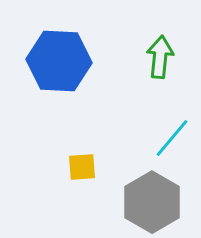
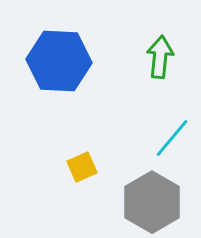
yellow square: rotated 20 degrees counterclockwise
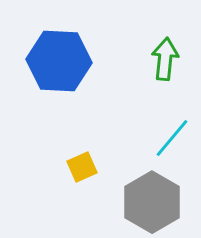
green arrow: moved 5 px right, 2 px down
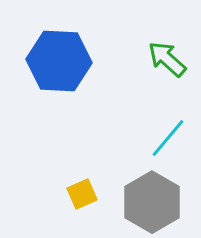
green arrow: moved 2 px right; rotated 54 degrees counterclockwise
cyan line: moved 4 px left
yellow square: moved 27 px down
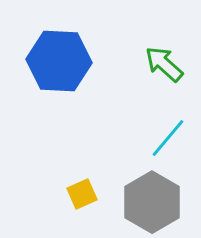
green arrow: moved 3 px left, 5 px down
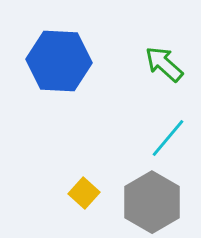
yellow square: moved 2 px right, 1 px up; rotated 24 degrees counterclockwise
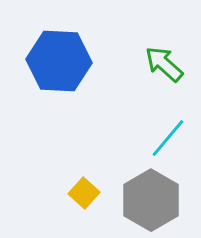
gray hexagon: moved 1 px left, 2 px up
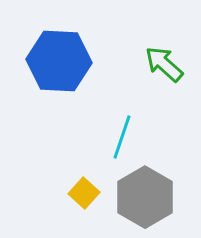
cyan line: moved 46 px left, 1 px up; rotated 21 degrees counterclockwise
gray hexagon: moved 6 px left, 3 px up
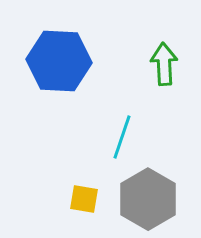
green arrow: rotated 45 degrees clockwise
yellow square: moved 6 px down; rotated 32 degrees counterclockwise
gray hexagon: moved 3 px right, 2 px down
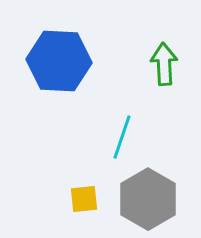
yellow square: rotated 16 degrees counterclockwise
